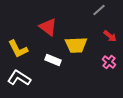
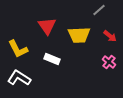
red triangle: moved 1 px left, 1 px up; rotated 18 degrees clockwise
yellow trapezoid: moved 3 px right, 10 px up
white rectangle: moved 1 px left, 1 px up
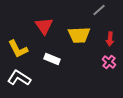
red triangle: moved 3 px left
red arrow: moved 3 px down; rotated 56 degrees clockwise
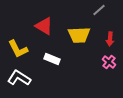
red triangle: rotated 24 degrees counterclockwise
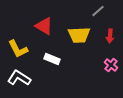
gray line: moved 1 px left, 1 px down
red arrow: moved 3 px up
pink cross: moved 2 px right, 3 px down
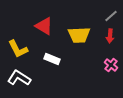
gray line: moved 13 px right, 5 px down
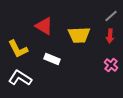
white L-shape: moved 1 px right
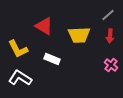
gray line: moved 3 px left, 1 px up
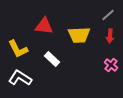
red triangle: rotated 24 degrees counterclockwise
white rectangle: rotated 21 degrees clockwise
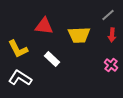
red arrow: moved 2 px right, 1 px up
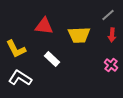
yellow L-shape: moved 2 px left
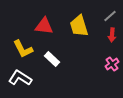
gray line: moved 2 px right, 1 px down
yellow trapezoid: moved 9 px up; rotated 75 degrees clockwise
yellow L-shape: moved 7 px right
pink cross: moved 1 px right, 1 px up; rotated 16 degrees clockwise
